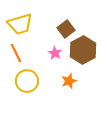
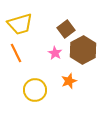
yellow circle: moved 8 px right, 9 px down
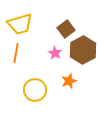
orange line: rotated 36 degrees clockwise
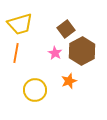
brown hexagon: moved 1 px left, 1 px down
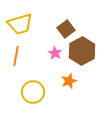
orange line: moved 3 px down
yellow circle: moved 2 px left, 2 px down
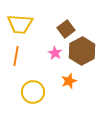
yellow trapezoid: rotated 20 degrees clockwise
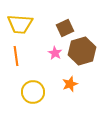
brown square: moved 1 px left, 1 px up; rotated 12 degrees clockwise
brown hexagon: rotated 12 degrees clockwise
orange line: rotated 18 degrees counterclockwise
orange star: moved 1 px right, 3 px down
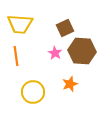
brown hexagon: rotated 20 degrees clockwise
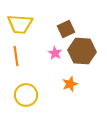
brown square: moved 1 px right, 1 px down
yellow circle: moved 7 px left, 3 px down
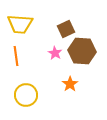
orange star: rotated 14 degrees counterclockwise
